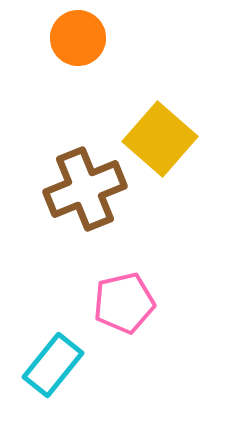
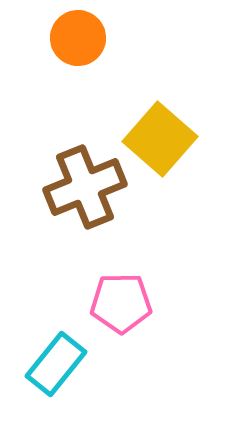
brown cross: moved 2 px up
pink pentagon: moved 3 px left; rotated 12 degrees clockwise
cyan rectangle: moved 3 px right, 1 px up
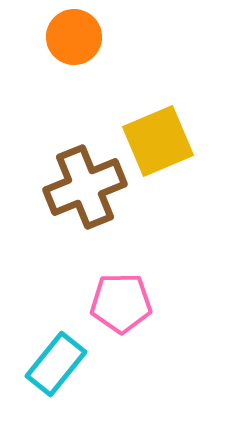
orange circle: moved 4 px left, 1 px up
yellow square: moved 2 px left, 2 px down; rotated 26 degrees clockwise
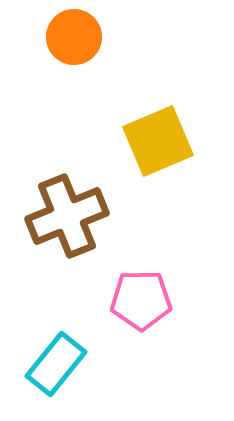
brown cross: moved 18 px left, 29 px down
pink pentagon: moved 20 px right, 3 px up
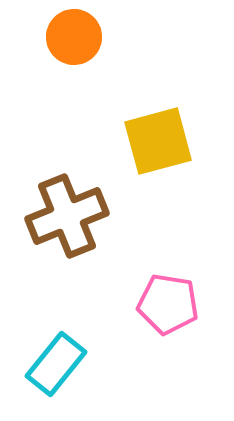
yellow square: rotated 8 degrees clockwise
pink pentagon: moved 27 px right, 4 px down; rotated 10 degrees clockwise
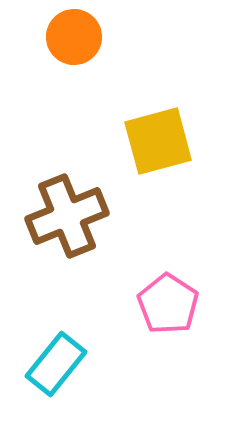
pink pentagon: rotated 24 degrees clockwise
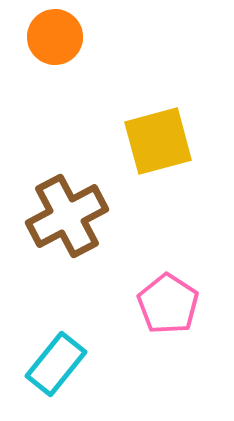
orange circle: moved 19 px left
brown cross: rotated 6 degrees counterclockwise
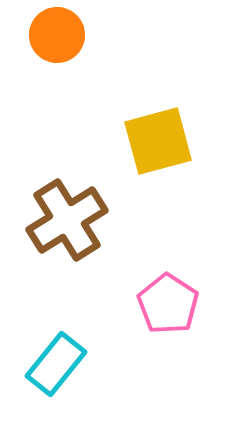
orange circle: moved 2 px right, 2 px up
brown cross: moved 4 px down; rotated 4 degrees counterclockwise
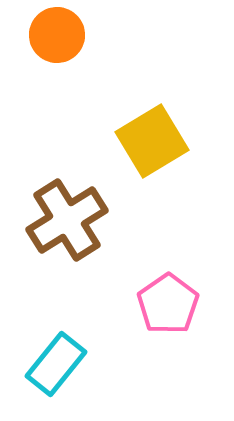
yellow square: moved 6 px left; rotated 16 degrees counterclockwise
pink pentagon: rotated 4 degrees clockwise
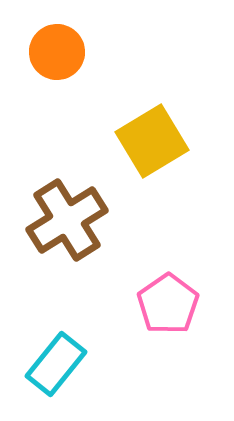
orange circle: moved 17 px down
